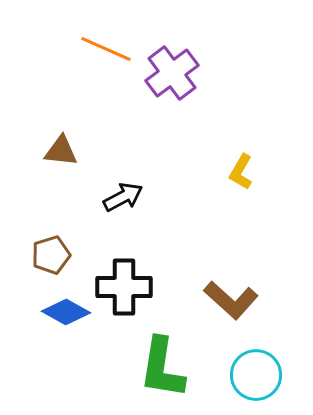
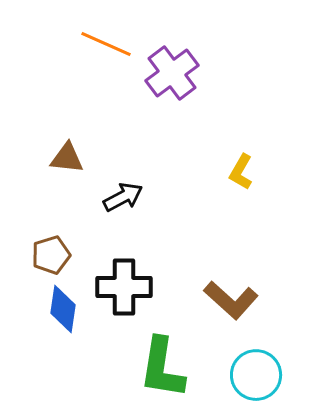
orange line: moved 5 px up
brown triangle: moved 6 px right, 7 px down
blue diamond: moved 3 px left, 3 px up; rotated 69 degrees clockwise
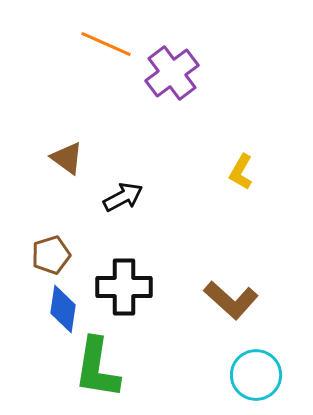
brown triangle: rotated 30 degrees clockwise
green L-shape: moved 65 px left
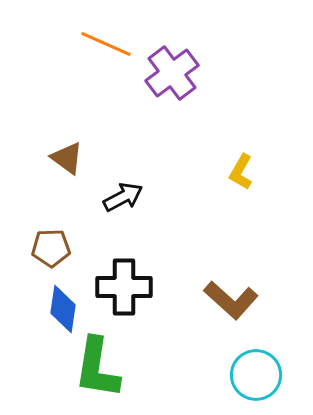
brown pentagon: moved 7 px up; rotated 15 degrees clockwise
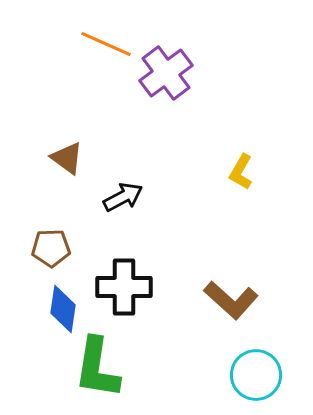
purple cross: moved 6 px left
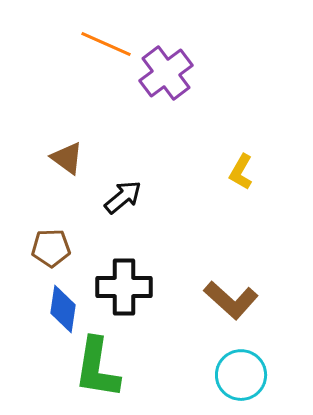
black arrow: rotated 12 degrees counterclockwise
cyan circle: moved 15 px left
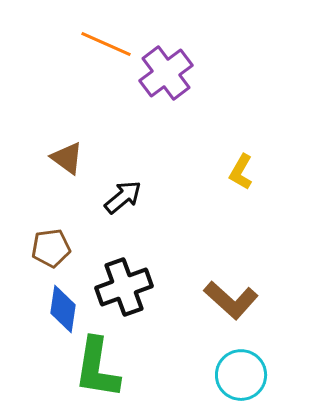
brown pentagon: rotated 6 degrees counterclockwise
black cross: rotated 20 degrees counterclockwise
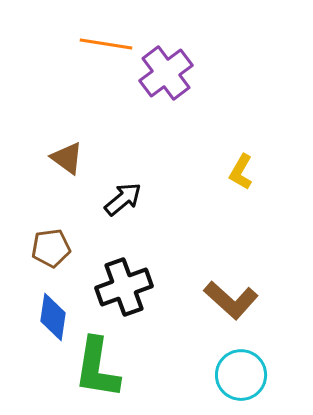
orange line: rotated 15 degrees counterclockwise
black arrow: moved 2 px down
blue diamond: moved 10 px left, 8 px down
